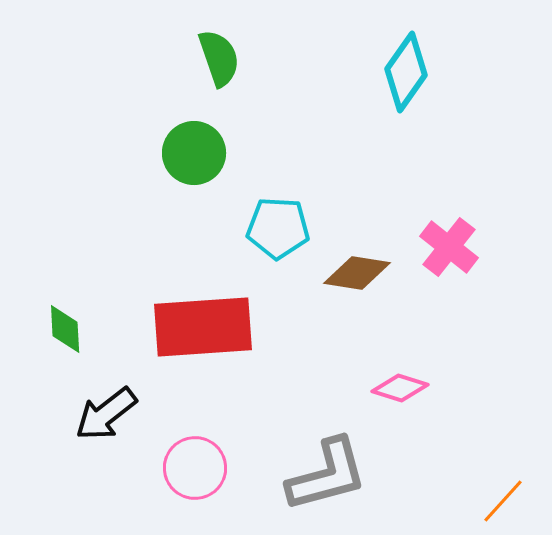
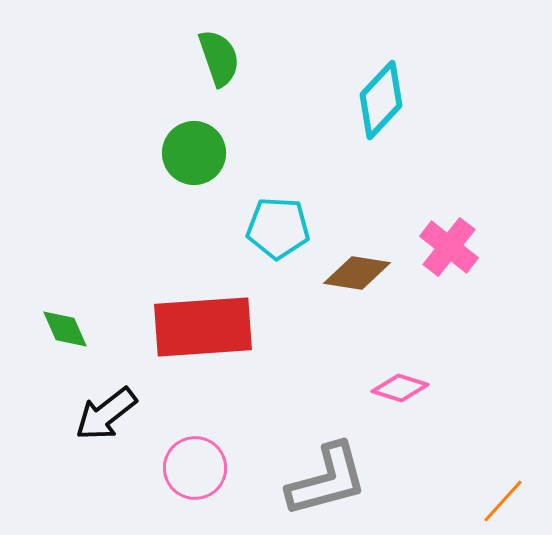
cyan diamond: moved 25 px left, 28 px down; rotated 8 degrees clockwise
green diamond: rotated 21 degrees counterclockwise
gray L-shape: moved 5 px down
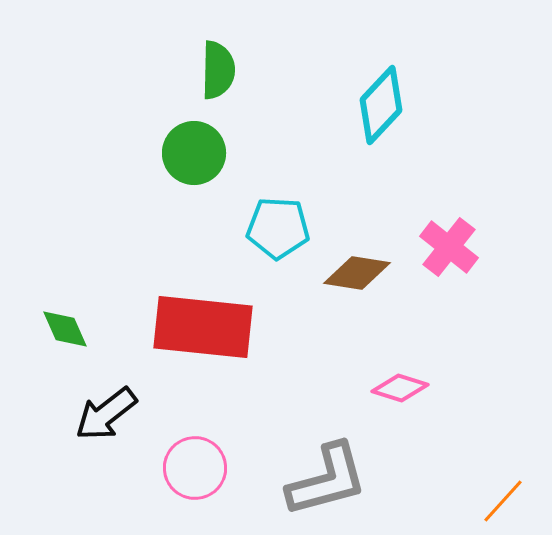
green semicircle: moved 1 px left, 12 px down; rotated 20 degrees clockwise
cyan diamond: moved 5 px down
red rectangle: rotated 10 degrees clockwise
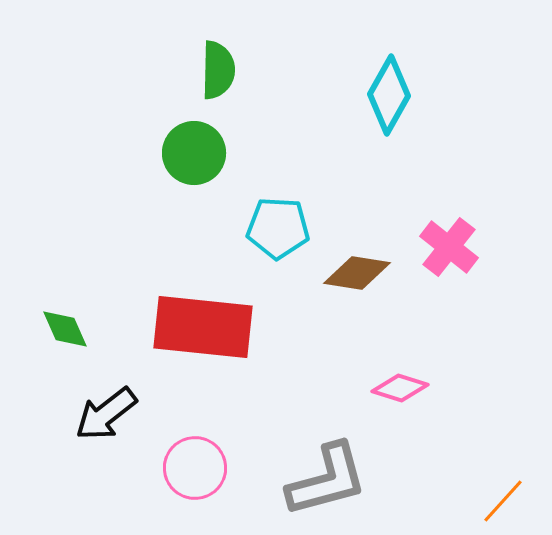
cyan diamond: moved 8 px right, 10 px up; rotated 14 degrees counterclockwise
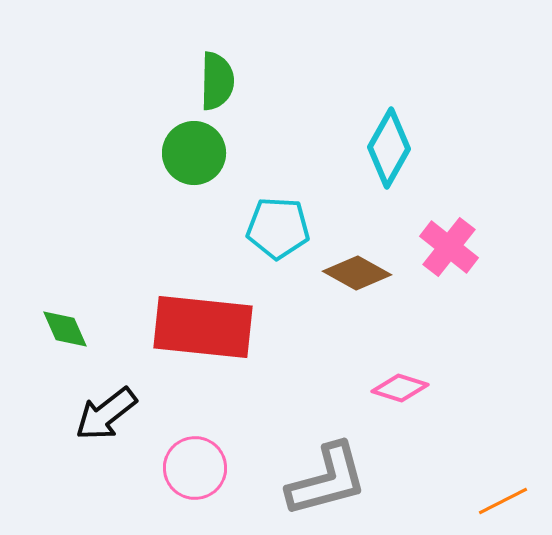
green semicircle: moved 1 px left, 11 px down
cyan diamond: moved 53 px down
brown diamond: rotated 20 degrees clockwise
orange line: rotated 21 degrees clockwise
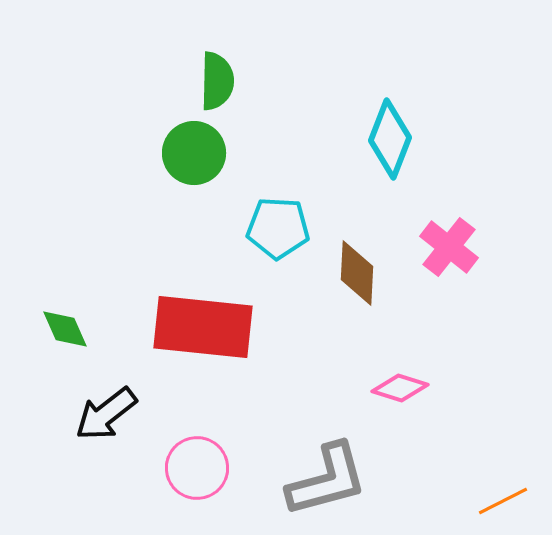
cyan diamond: moved 1 px right, 9 px up; rotated 8 degrees counterclockwise
brown diamond: rotated 64 degrees clockwise
pink circle: moved 2 px right
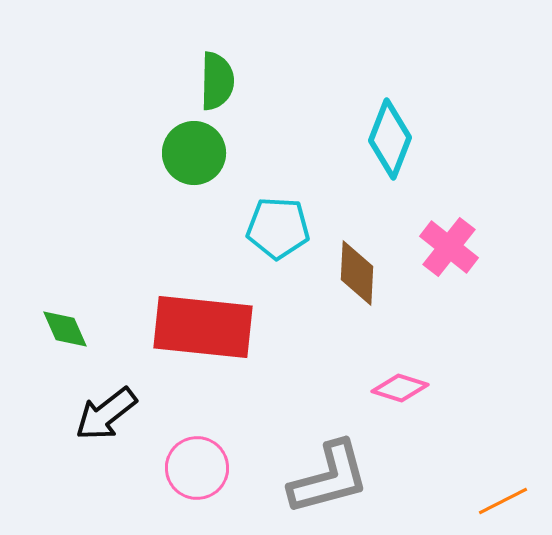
gray L-shape: moved 2 px right, 2 px up
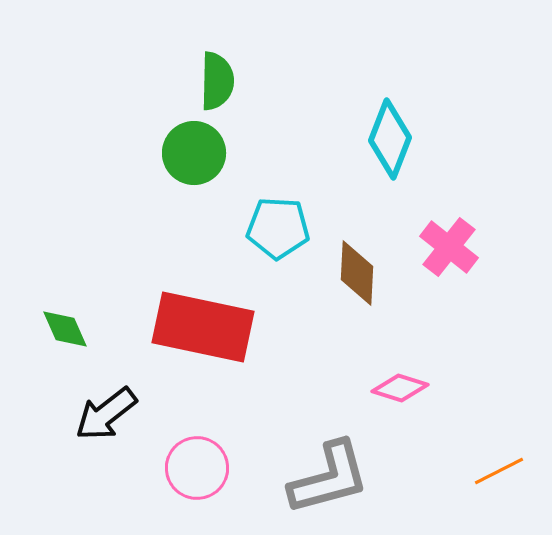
red rectangle: rotated 6 degrees clockwise
orange line: moved 4 px left, 30 px up
